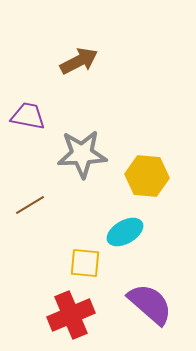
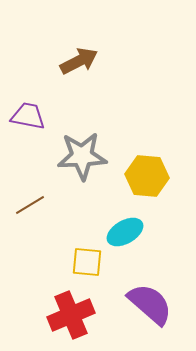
gray star: moved 2 px down
yellow square: moved 2 px right, 1 px up
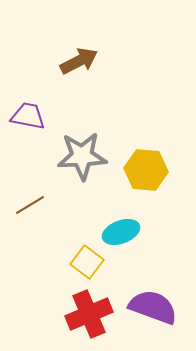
yellow hexagon: moved 1 px left, 6 px up
cyan ellipse: moved 4 px left; rotated 9 degrees clockwise
yellow square: rotated 32 degrees clockwise
purple semicircle: moved 3 px right, 3 px down; rotated 21 degrees counterclockwise
red cross: moved 18 px right, 1 px up
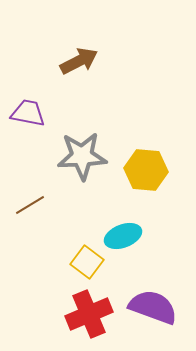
purple trapezoid: moved 3 px up
cyan ellipse: moved 2 px right, 4 px down
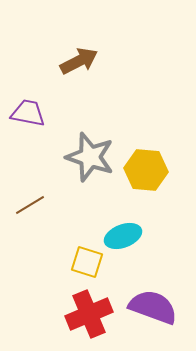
gray star: moved 8 px right, 1 px down; rotated 21 degrees clockwise
yellow square: rotated 20 degrees counterclockwise
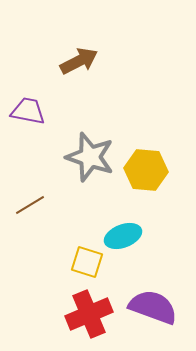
purple trapezoid: moved 2 px up
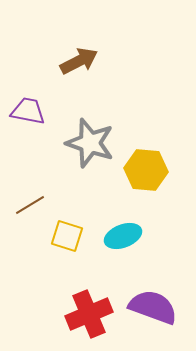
gray star: moved 14 px up
yellow square: moved 20 px left, 26 px up
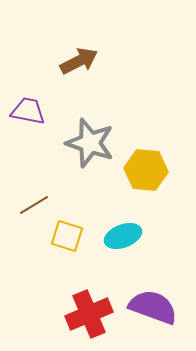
brown line: moved 4 px right
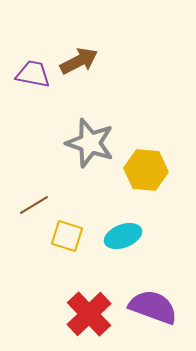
purple trapezoid: moved 5 px right, 37 px up
red cross: rotated 21 degrees counterclockwise
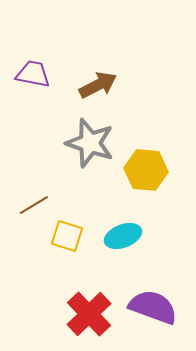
brown arrow: moved 19 px right, 24 px down
